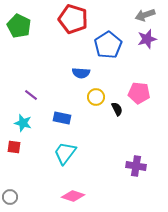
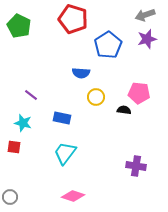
black semicircle: moved 7 px right, 1 px down; rotated 56 degrees counterclockwise
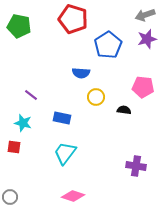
green pentagon: rotated 15 degrees counterclockwise
pink pentagon: moved 4 px right, 6 px up
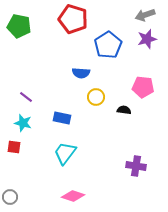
purple line: moved 5 px left, 2 px down
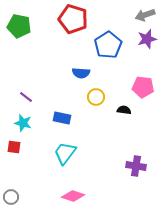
gray circle: moved 1 px right
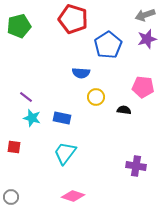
green pentagon: rotated 25 degrees counterclockwise
cyan star: moved 9 px right, 5 px up
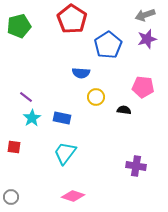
red pentagon: moved 1 px left; rotated 16 degrees clockwise
cyan star: rotated 24 degrees clockwise
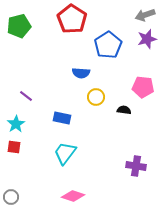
purple line: moved 1 px up
cyan star: moved 16 px left, 6 px down
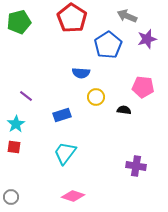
gray arrow: moved 18 px left, 1 px down; rotated 42 degrees clockwise
red pentagon: moved 1 px up
green pentagon: moved 4 px up
blue rectangle: moved 3 px up; rotated 30 degrees counterclockwise
